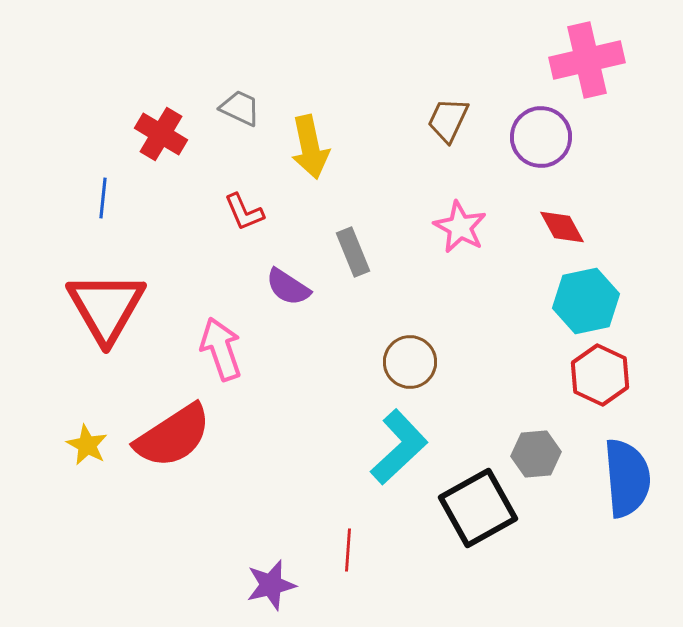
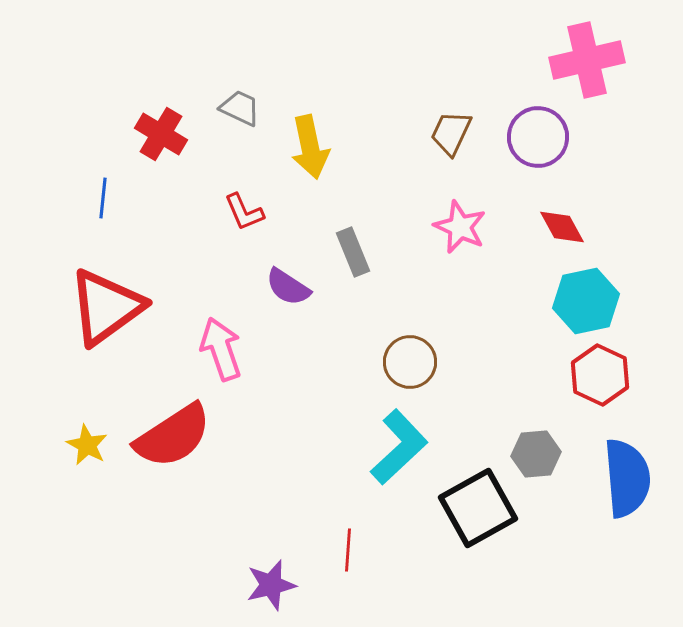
brown trapezoid: moved 3 px right, 13 px down
purple circle: moved 3 px left
pink star: rotated 4 degrees counterclockwise
red triangle: rotated 24 degrees clockwise
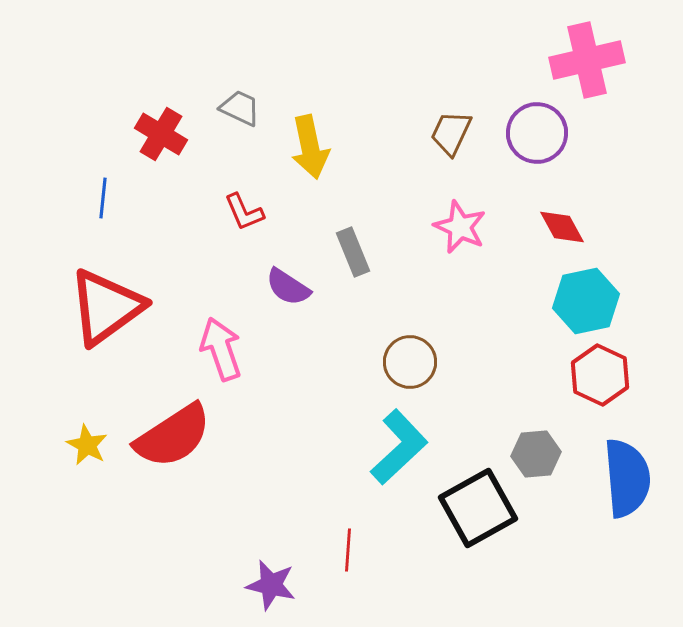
purple circle: moved 1 px left, 4 px up
purple star: rotated 27 degrees clockwise
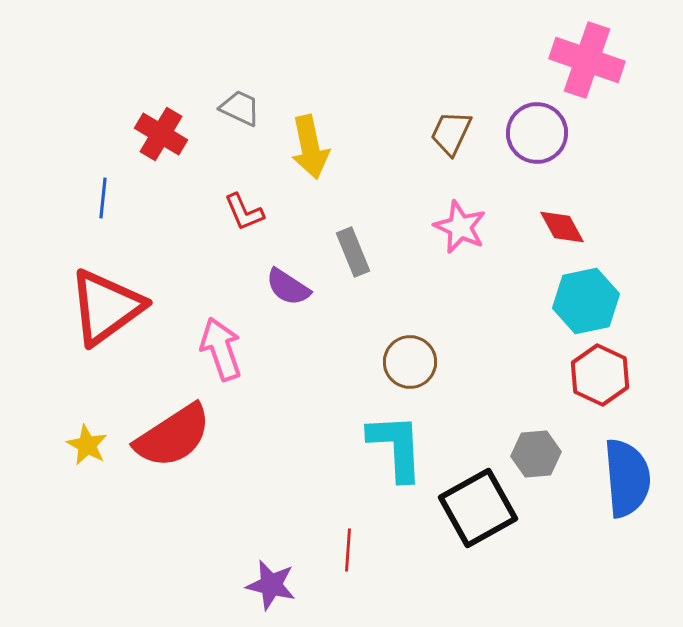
pink cross: rotated 32 degrees clockwise
cyan L-shape: moved 3 px left; rotated 50 degrees counterclockwise
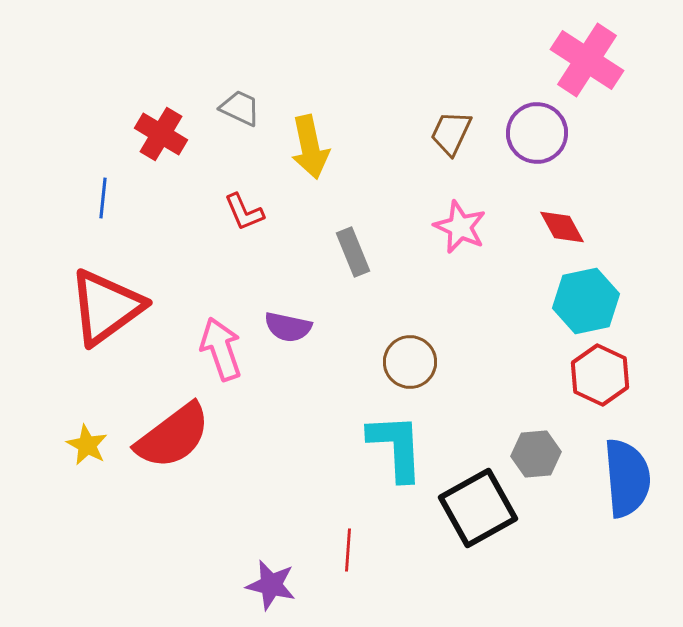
pink cross: rotated 14 degrees clockwise
purple semicircle: moved 40 px down; rotated 21 degrees counterclockwise
red semicircle: rotated 4 degrees counterclockwise
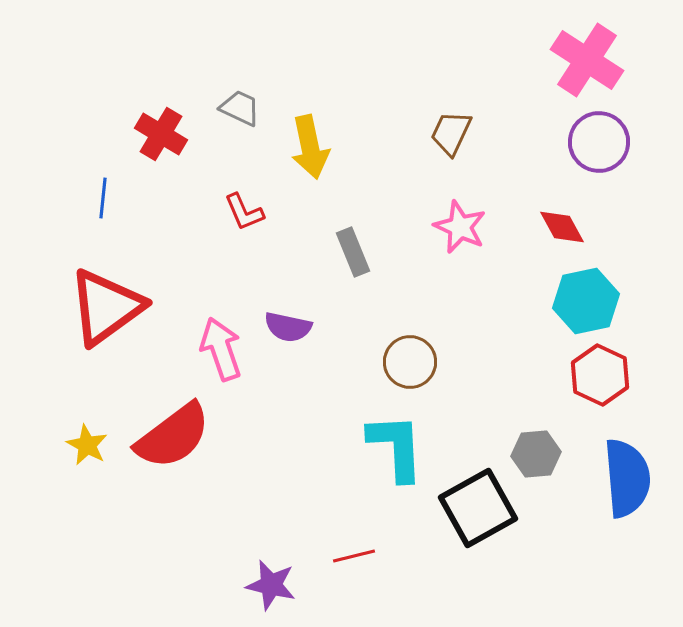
purple circle: moved 62 px right, 9 px down
red line: moved 6 px right, 6 px down; rotated 72 degrees clockwise
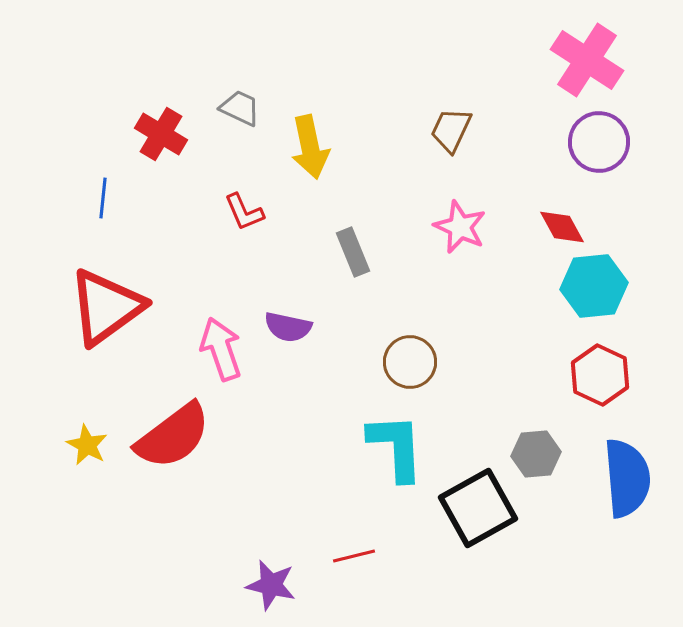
brown trapezoid: moved 3 px up
cyan hexagon: moved 8 px right, 15 px up; rotated 6 degrees clockwise
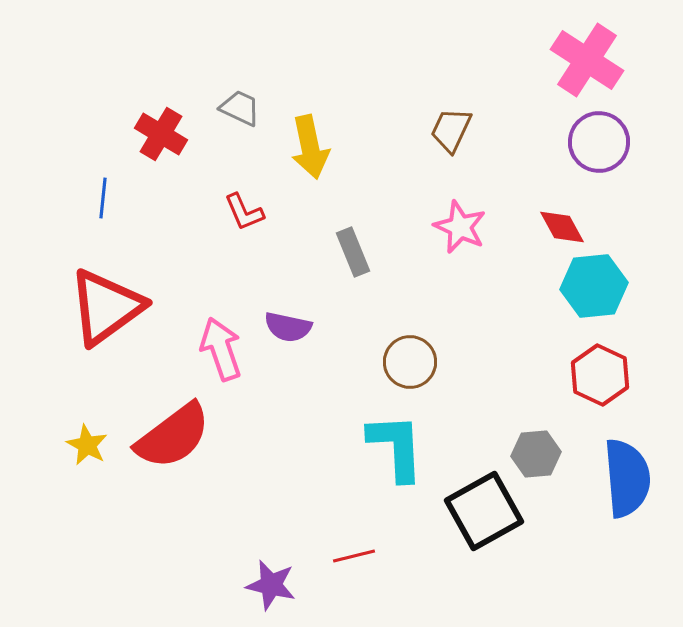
black square: moved 6 px right, 3 px down
